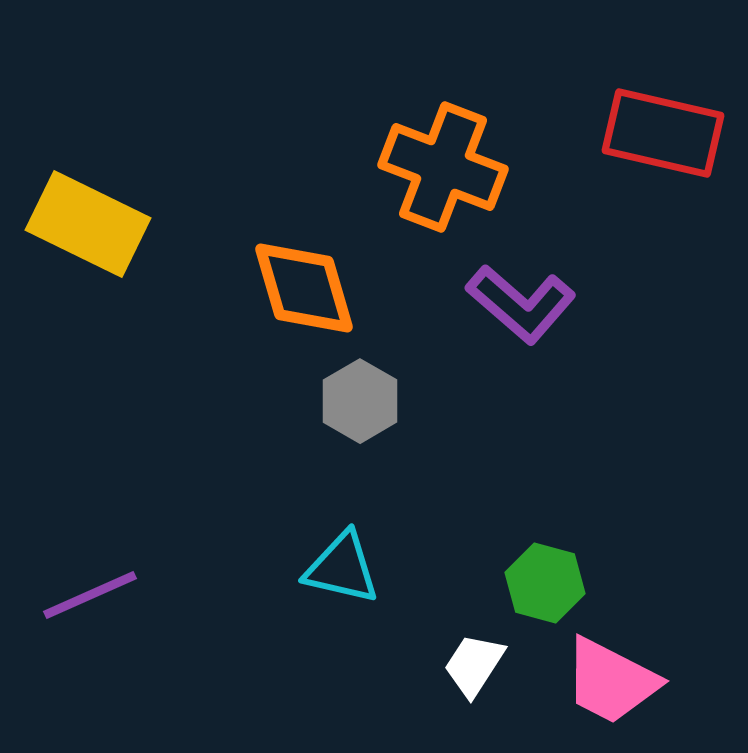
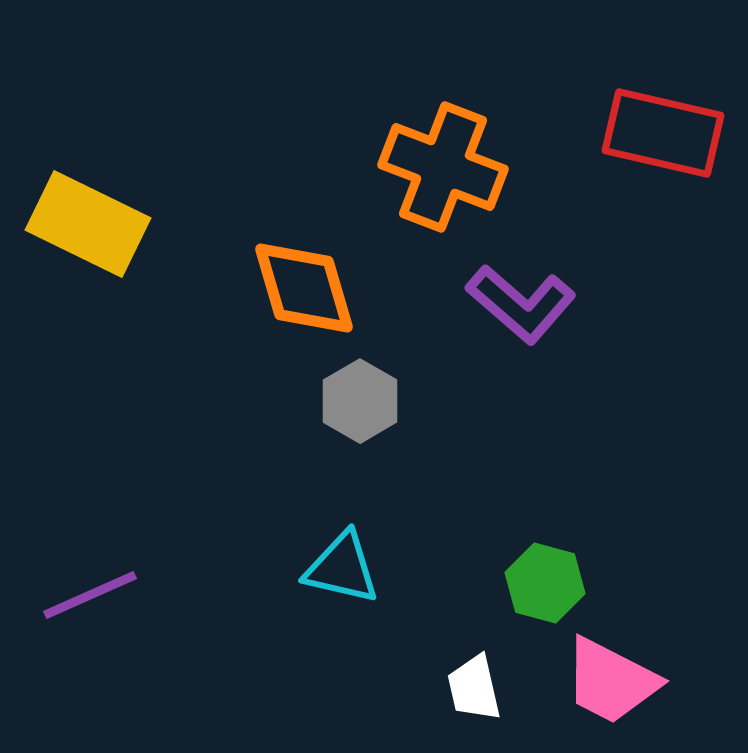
white trapezoid: moved 23 px down; rotated 46 degrees counterclockwise
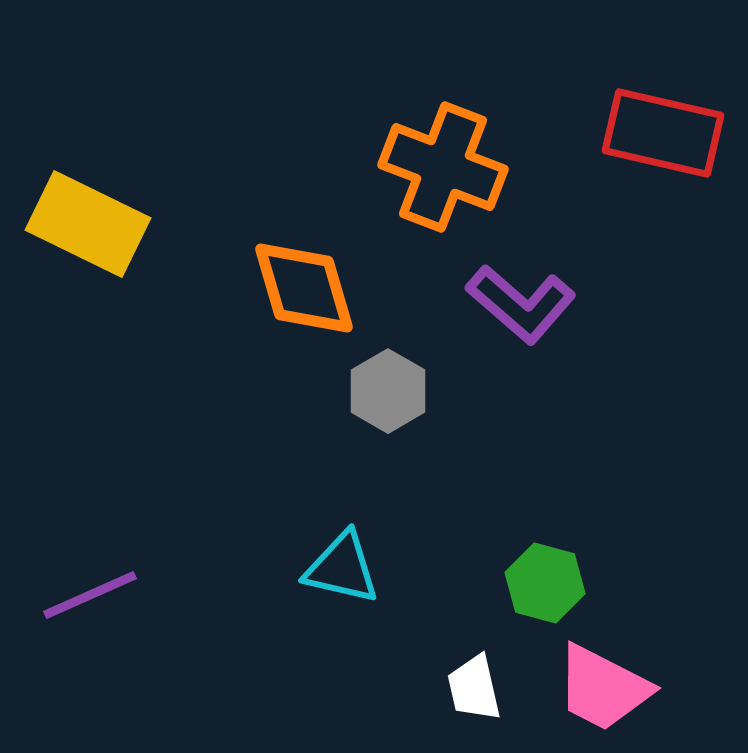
gray hexagon: moved 28 px right, 10 px up
pink trapezoid: moved 8 px left, 7 px down
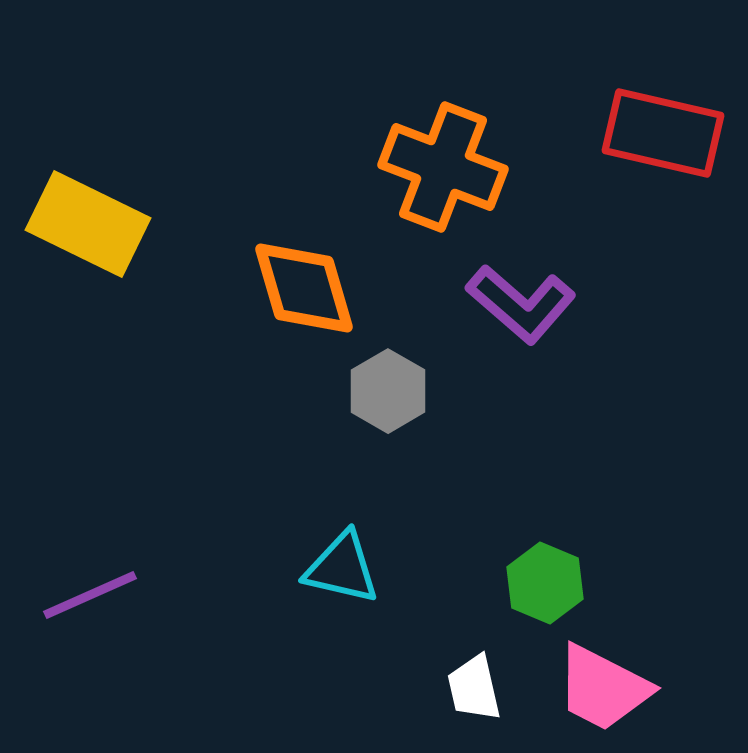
green hexagon: rotated 8 degrees clockwise
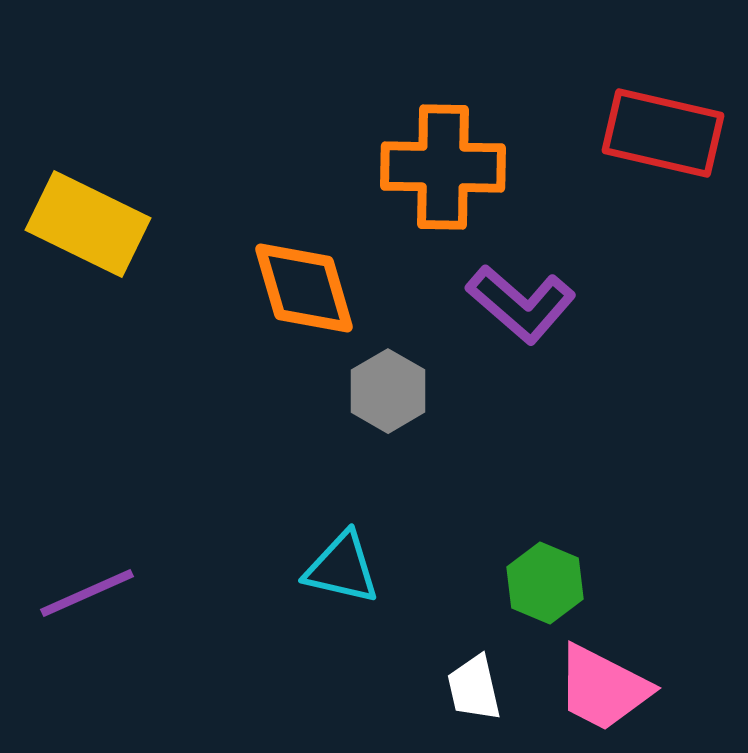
orange cross: rotated 20 degrees counterclockwise
purple line: moved 3 px left, 2 px up
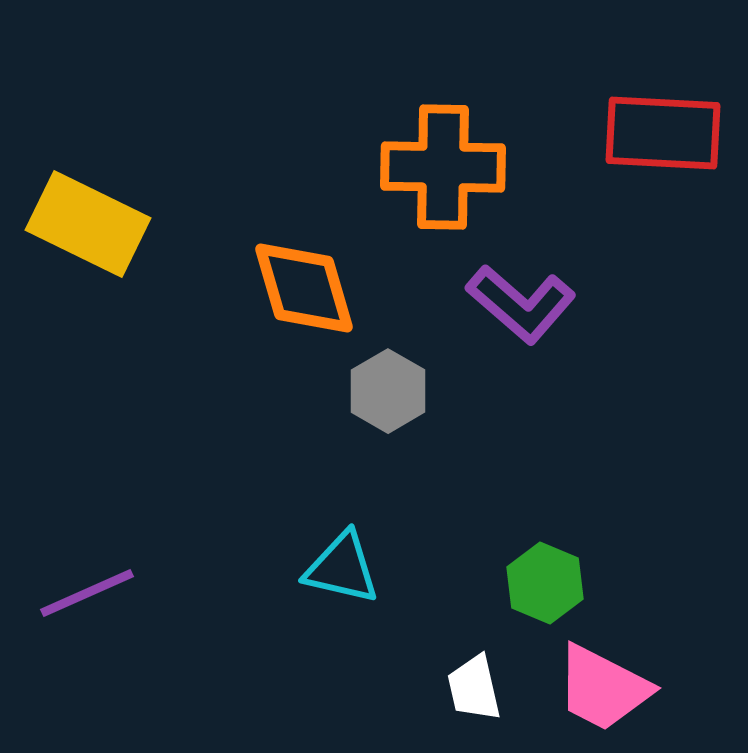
red rectangle: rotated 10 degrees counterclockwise
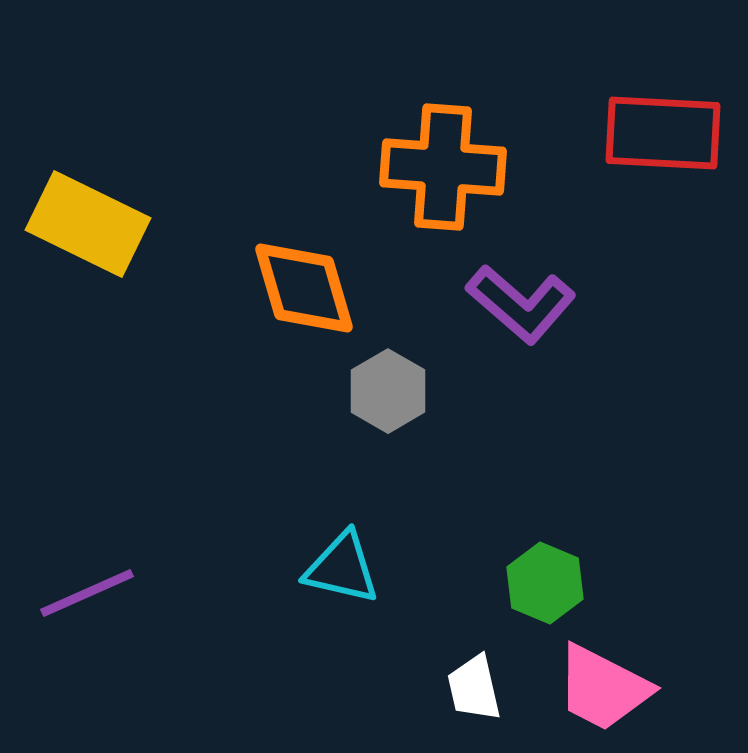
orange cross: rotated 3 degrees clockwise
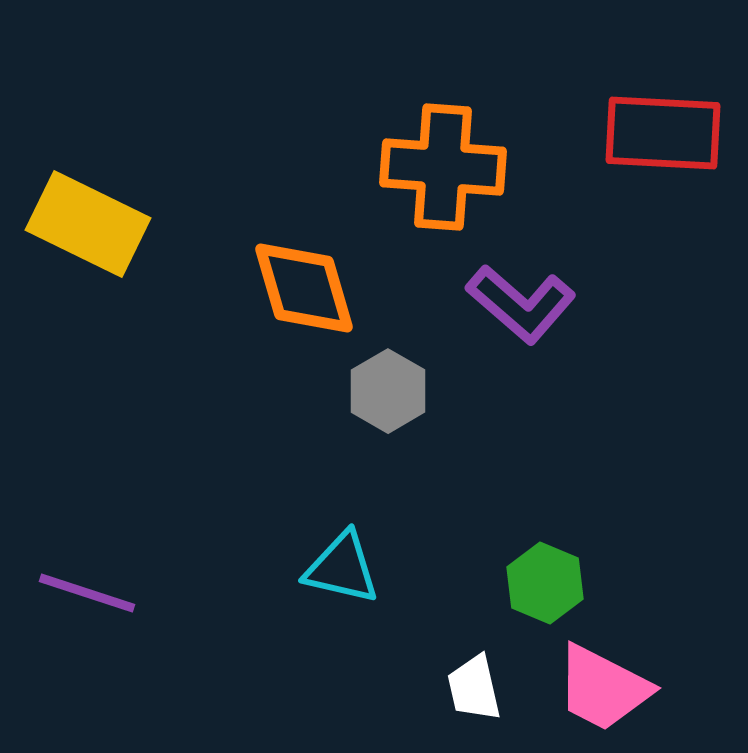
purple line: rotated 42 degrees clockwise
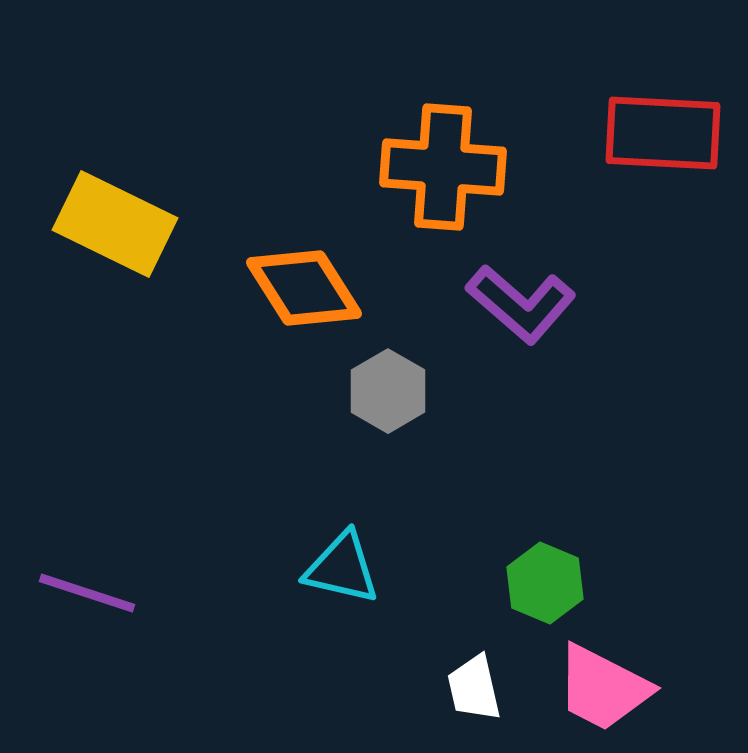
yellow rectangle: moved 27 px right
orange diamond: rotated 16 degrees counterclockwise
